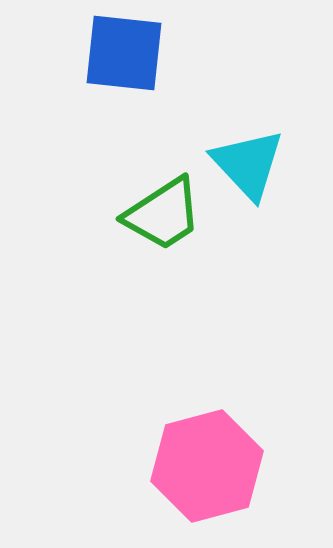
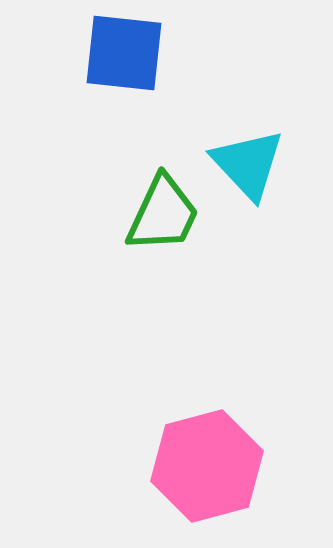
green trapezoid: rotated 32 degrees counterclockwise
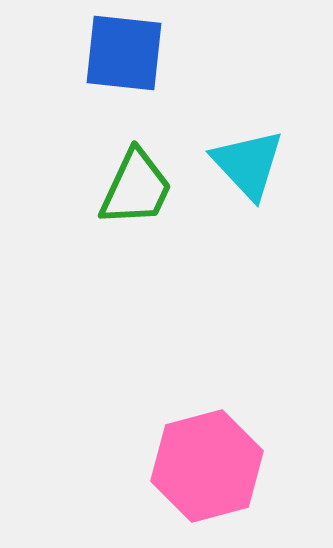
green trapezoid: moved 27 px left, 26 px up
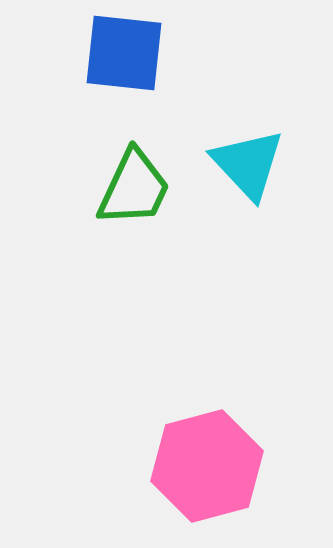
green trapezoid: moved 2 px left
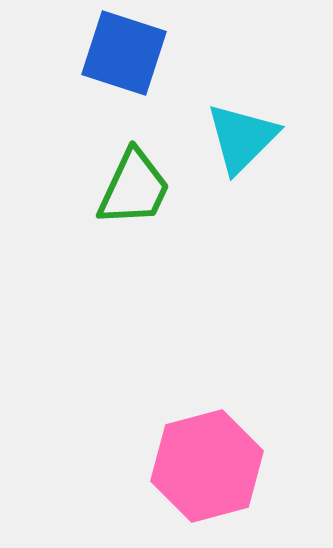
blue square: rotated 12 degrees clockwise
cyan triangle: moved 6 px left, 26 px up; rotated 28 degrees clockwise
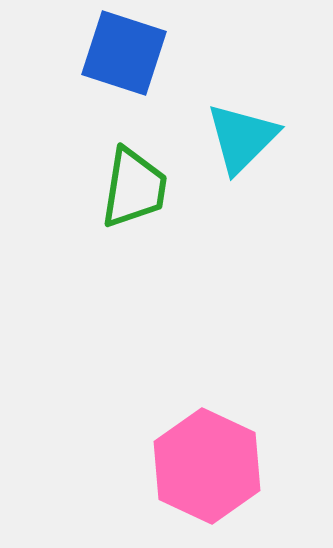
green trapezoid: rotated 16 degrees counterclockwise
pink hexagon: rotated 20 degrees counterclockwise
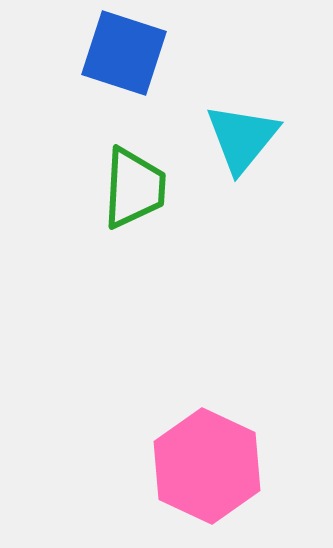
cyan triangle: rotated 6 degrees counterclockwise
green trapezoid: rotated 6 degrees counterclockwise
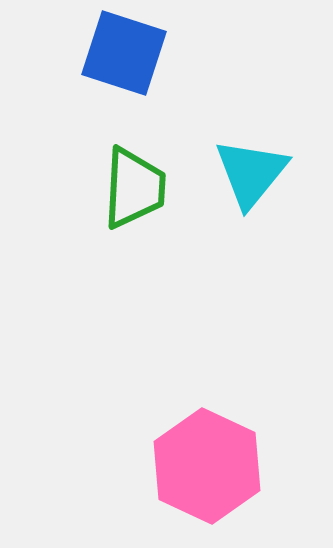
cyan triangle: moved 9 px right, 35 px down
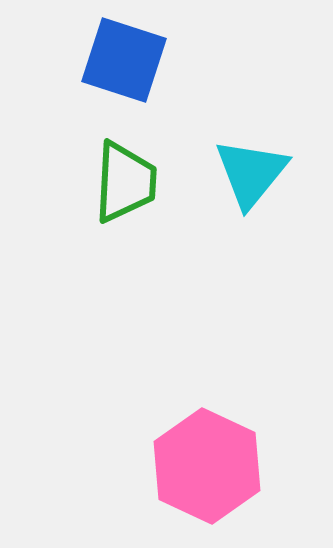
blue square: moved 7 px down
green trapezoid: moved 9 px left, 6 px up
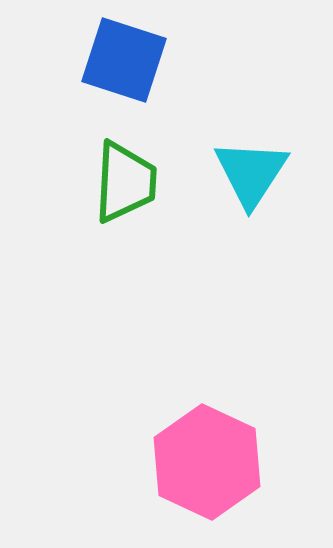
cyan triangle: rotated 6 degrees counterclockwise
pink hexagon: moved 4 px up
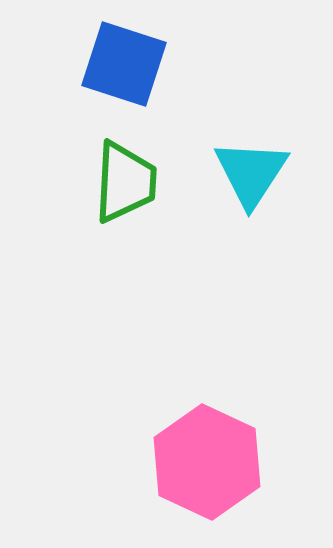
blue square: moved 4 px down
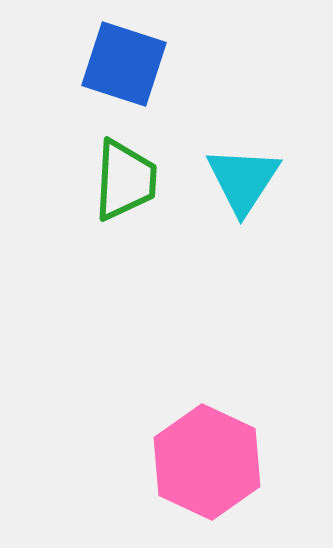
cyan triangle: moved 8 px left, 7 px down
green trapezoid: moved 2 px up
